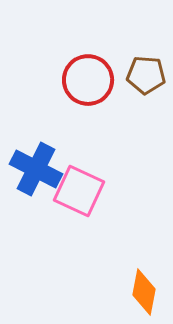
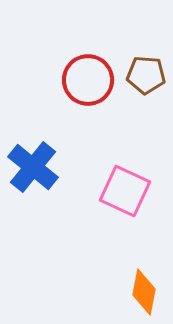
blue cross: moved 3 px left, 2 px up; rotated 12 degrees clockwise
pink square: moved 46 px right
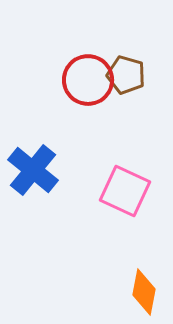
brown pentagon: moved 20 px left; rotated 12 degrees clockwise
blue cross: moved 3 px down
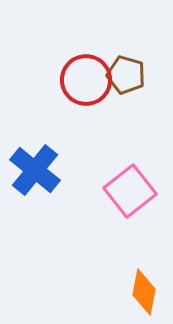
red circle: moved 2 px left
blue cross: moved 2 px right
pink square: moved 5 px right; rotated 27 degrees clockwise
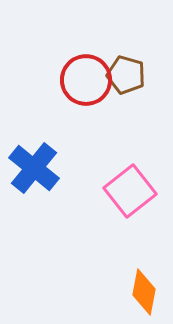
blue cross: moved 1 px left, 2 px up
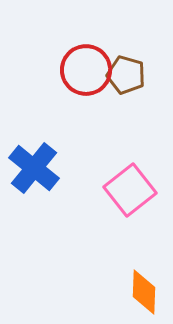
red circle: moved 10 px up
pink square: moved 1 px up
orange diamond: rotated 9 degrees counterclockwise
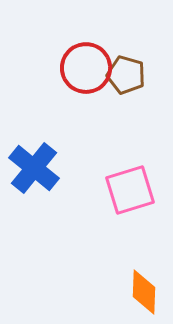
red circle: moved 2 px up
pink square: rotated 21 degrees clockwise
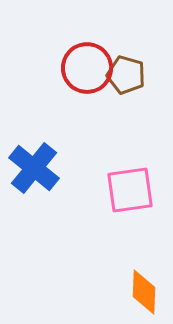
red circle: moved 1 px right
pink square: rotated 9 degrees clockwise
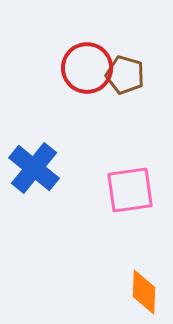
brown pentagon: moved 1 px left
